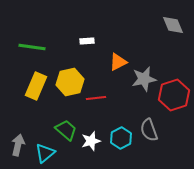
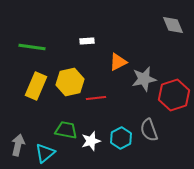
green trapezoid: rotated 30 degrees counterclockwise
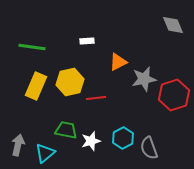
gray semicircle: moved 18 px down
cyan hexagon: moved 2 px right
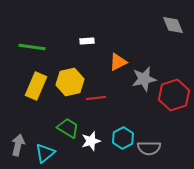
green trapezoid: moved 2 px right, 2 px up; rotated 20 degrees clockwise
gray semicircle: rotated 70 degrees counterclockwise
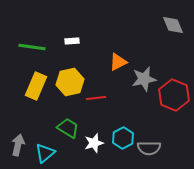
white rectangle: moved 15 px left
red hexagon: rotated 20 degrees counterclockwise
white star: moved 3 px right, 2 px down
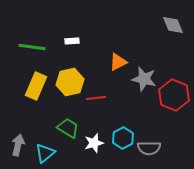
gray star: rotated 25 degrees clockwise
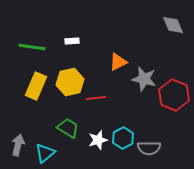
white star: moved 4 px right, 3 px up
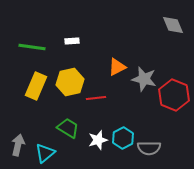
orange triangle: moved 1 px left, 5 px down
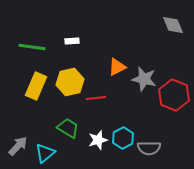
gray arrow: moved 1 px down; rotated 30 degrees clockwise
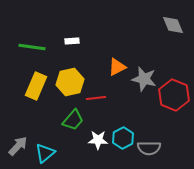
green trapezoid: moved 5 px right, 8 px up; rotated 100 degrees clockwise
white star: rotated 18 degrees clockwise
